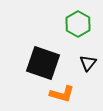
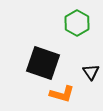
green hexagon: moved 1 px left, 1 px up
black triangle: moved 3 px right, 9 px down; rotated 12 degrees counterclockwise
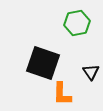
green hexagon: rotated 20 degrees clockwise
orange L-shape: rotated 75 degrees clockwise
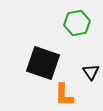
orange L-shape: moved 2 px right, 1 px down
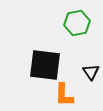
black square: moved 2 px right, 2 px down; rotated 12 degrees counterclockwise
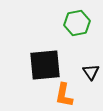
black square: rotated 12 degrees counterclockwise
orange L-shape: rotated 10 degrees clockwise
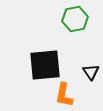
green hexagon: moved 2 px left, 4 px up
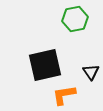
black square: rotated 8 degrees counterclockwise
orange L-shape: rotated 70 degrees clockwise
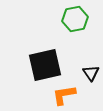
black triangle: moved 1 px down
